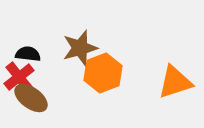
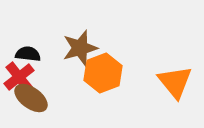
orange triangle: rotated 51 degrees counterclockwise
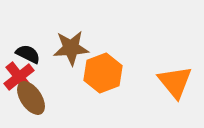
brown star: moved 9 px left; rotated 12 degrees clockwise
black semicircle: rotated 20 degrees clockwise
brown ellipse: rotated 20 degrees clockwise
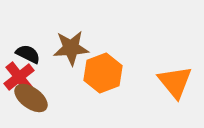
brown ellipse: rotated 20 degrees counterclockwise
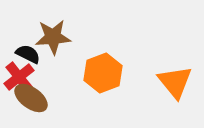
brown star: moved 18 px left, 11 px up
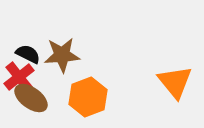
brown star: moved 9 px right, 18 px down
orange hexagon: moved 15 px left, 24 px down
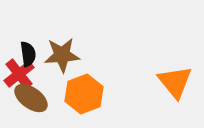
black semicircle: rotated 55 degrees clockwise
red cross: moved 3 px up
orange hexagon: moved 4 px left, 3 px up
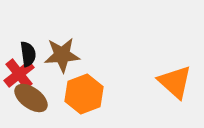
orange triangle: rotated 9 degrees counterclockwise
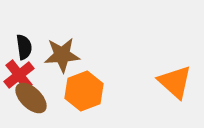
black semicircle: moved 4 px left, 7 px up
red cross: moved 1 px down
orange hexagon: moved 3 px up
brown ellipse: rotated 8 degrees clockwise
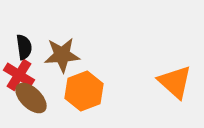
red cross: rotated 20 degrees counterclockwise
